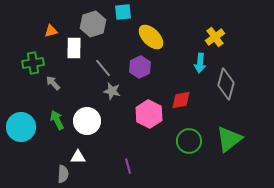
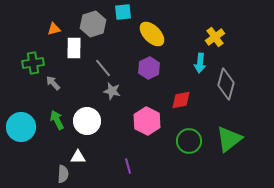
orange triangle: moved 3 px right, 2 px up
yellow ellipse: moved 1 px right, 3 px up
purple hexagon: moved 9 px right, 1 px down
pink hexagon: moved 2 px left, 7 px down
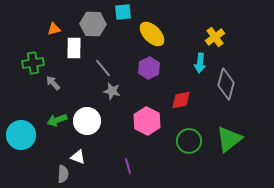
gray hexagon: rotated 20 degrees clockwise
green arrow: rotated 84 degrees counterclockwise
cyan circle: moved 8 px down
white triangle: rotated 21 degrees clockwise
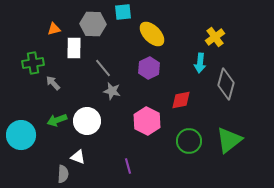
green triangle: moved 1 px down
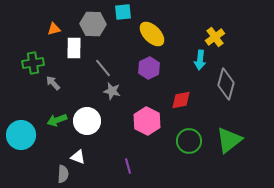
cyan arrow: moved 3 px up
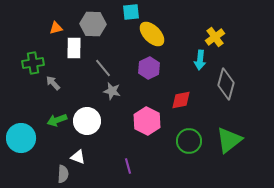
cyan square: moved 8 px right
orange triangle: moved 2 px right, 1 px up
cyan circle: moved 3 px down
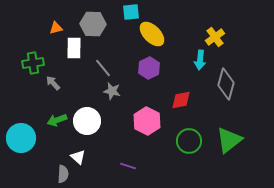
white triangle: rotated 21 degrees clockwise
purple line: rotated 56 degrees counterclockwise
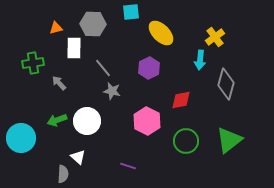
yellow ellipse: moved 9 px right, 1 px up
gray arrow: moved 6 px right
green circle: moved 3 px left
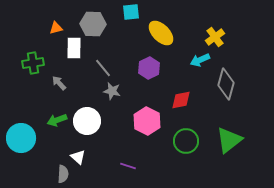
cyan arrow: rotated 60 degrees clockwise
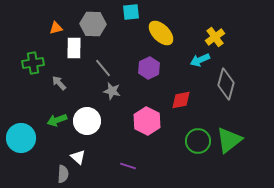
green circle: moved 12 px right
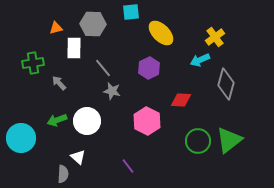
red diamond: rotated 15 degrees clockwise
purple line: rotated 35 degrees clockwise
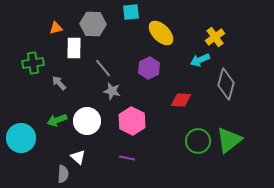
pink hexagon: moved 15 px left
purple line: moved 1 px left, 8 px up; rotated 42 degrees counterclockwise
